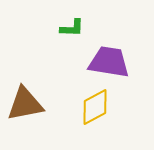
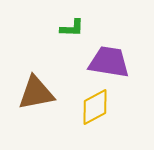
brown triangle: moved 11 px right, 11 px up
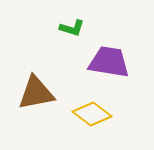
green L-shape: rotated 15 degrees clockwise
yellow diamond: moved 3 px left, 7 px down; rotated 66 degrees clockwise
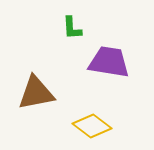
green L-shape: rotated 70 degrees clockwise
yellow diamond: moved 12 px down
